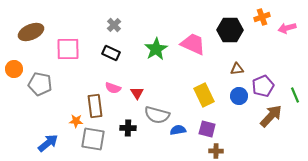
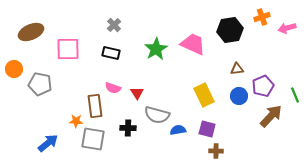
black hexagon: rotated 10 degrees counterclockwise
black rectangle: rotated 12 degrees counterclockwise
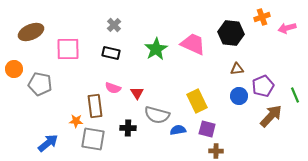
black hexagon: moved 1 px right, 3 px down; rotated 15 degrees clockwise
yellow rectangle: moved 7 px left, 6 px down
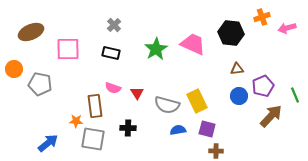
gray semicircle: moved 10 px right, 10 px up
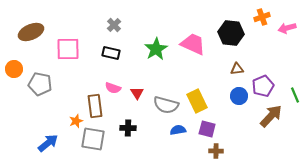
gray semicircle: moved 1 px left
orange star: rotated 24 degrees counterclockwise
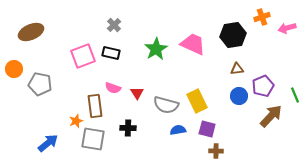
black hexagon: moved 2 px right, 2 px down; rotated 15 degrees counterclockwise
pink square: moved 15 px right, 7 px down; rotated 20 degrees counterclockwise
